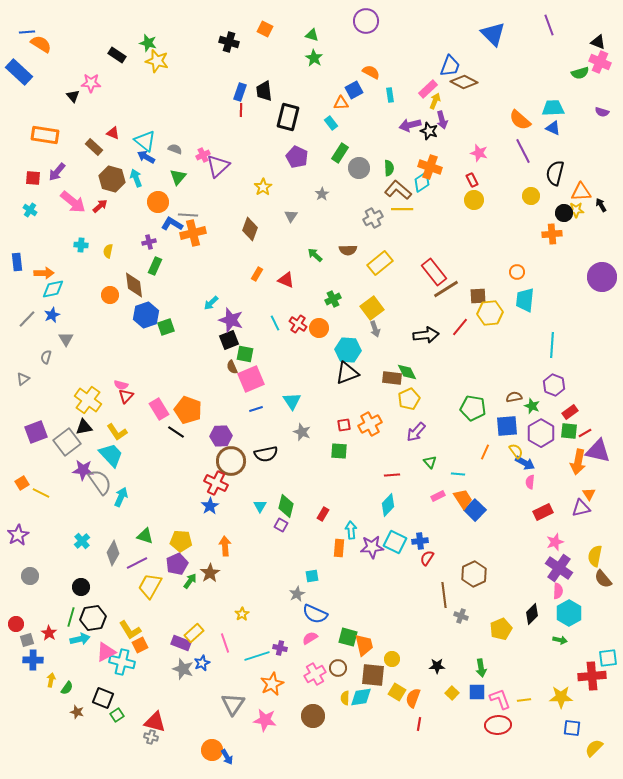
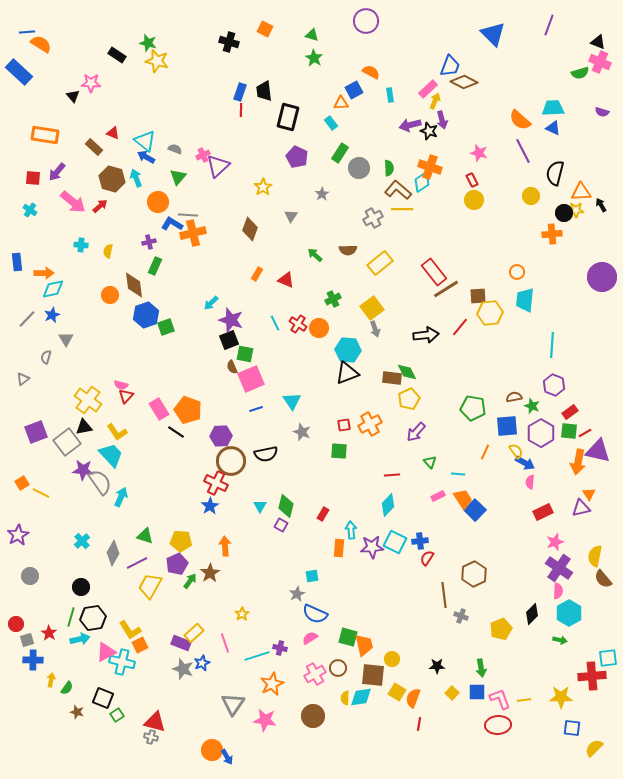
purple line at (549, 25): rotated 40 degrees clockwise
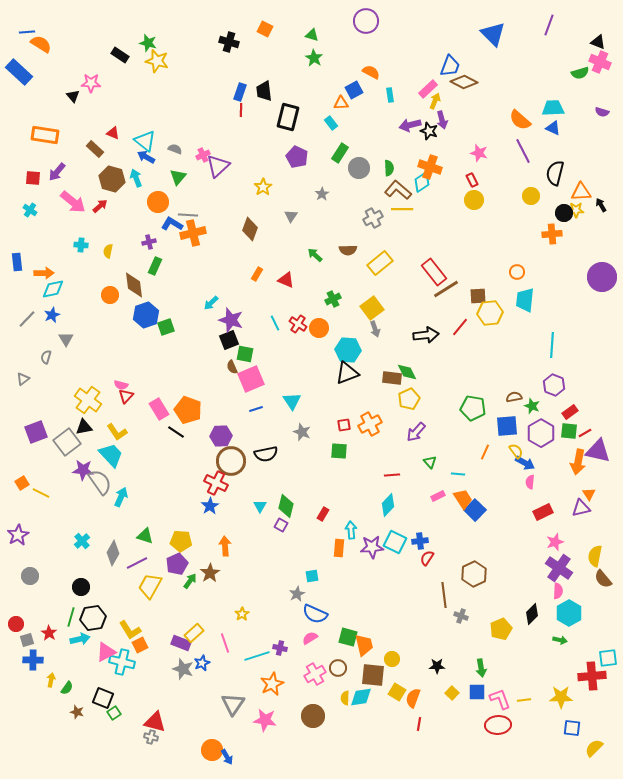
black rectangle at (117, 55): moved 3 px right
brown rectangle at (94, 147): moved 1 px right, 2 px down
green square at (117, 715): moved 3 px left, 2 px up
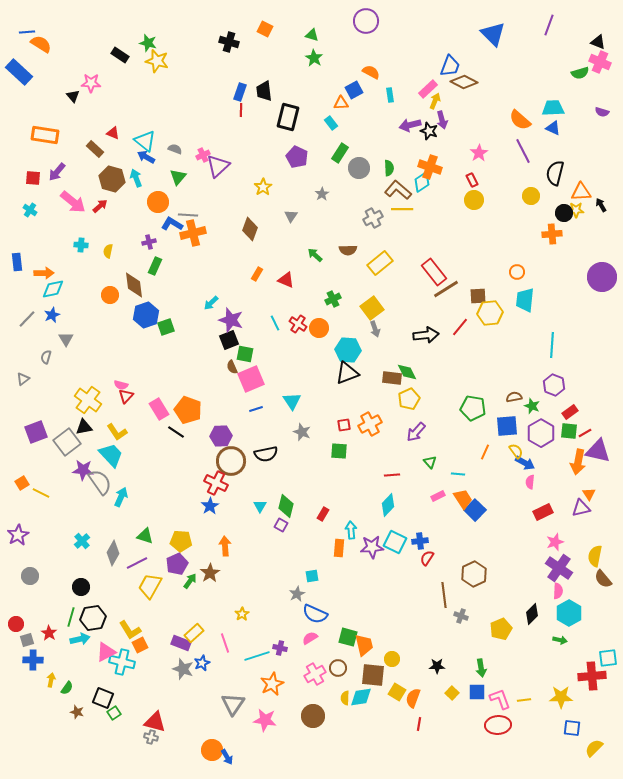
pink star at (479, 153): rotated 24 degrees clockwise
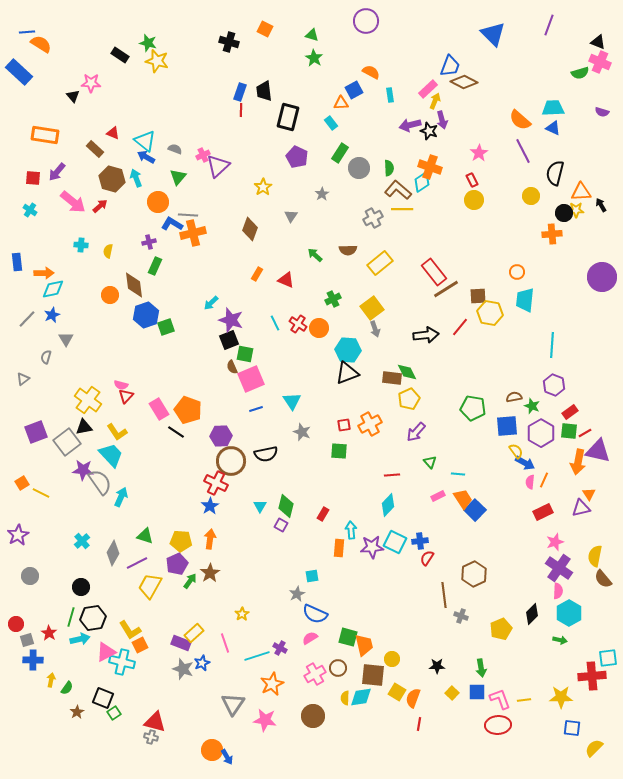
yellow hexagon at (490, 313): rotated 15 degrees clockwise
orange line at (485, 452): moved 59 px right, 28 px down
orange arrow at (225, 546): moved 15 px left, 7 px up; rotated 12 degrees clockwise
purple cross at (280, 648): rotated 16 degrees clockwise
brown star at (77, 712): rotated 24 degrees clockwise
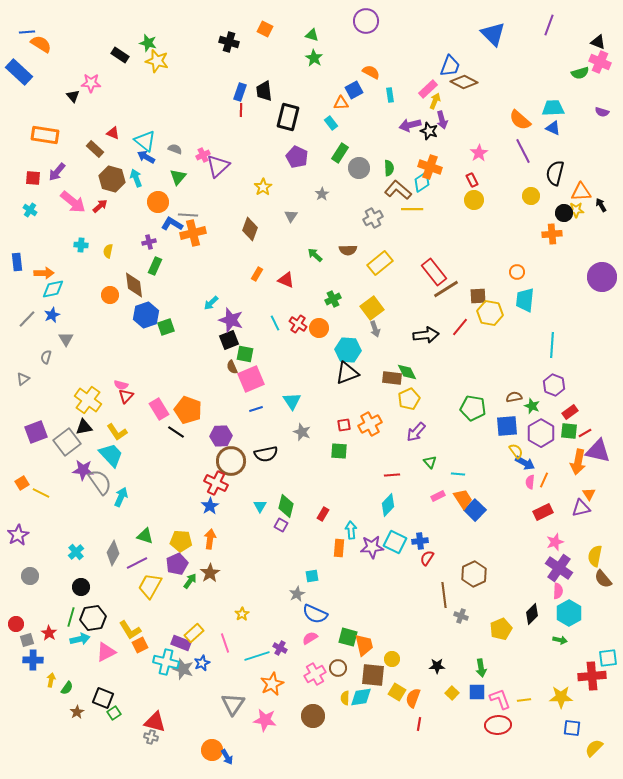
yellow line at (402, 209): moved 10 px right
cyan cross at (82, 541): moved 6 px left, 11 px down
cyan cross at (122, 662): moved 44 px right
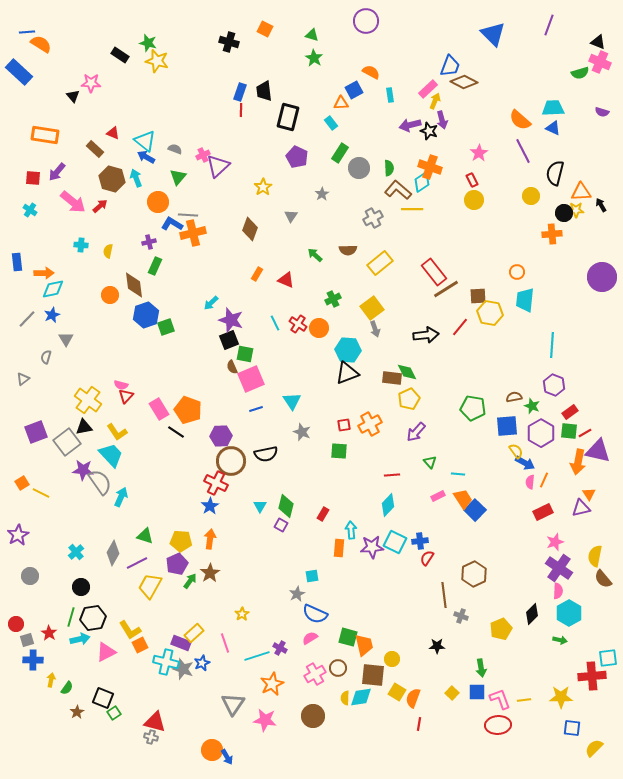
black star at (437, 666): moved 20 px up
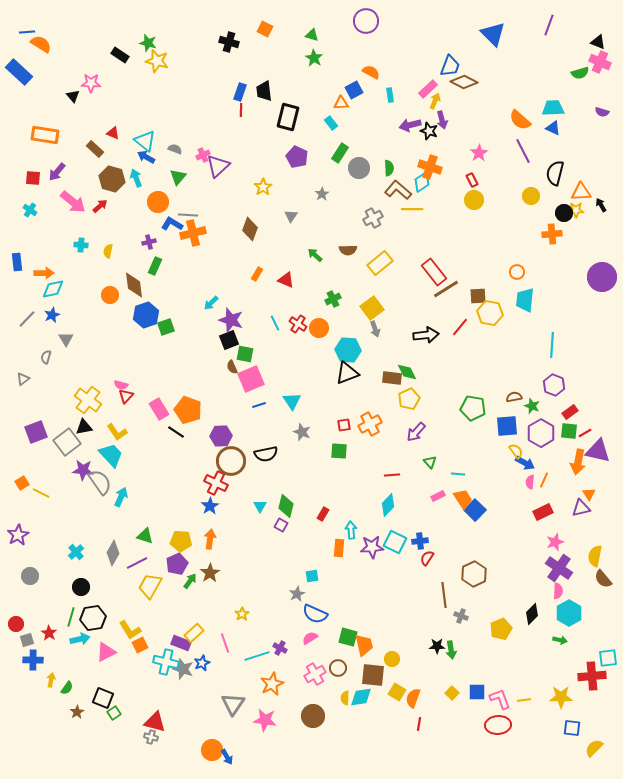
blue line at (256, 409): moved 3 px right, 4 px up
green arrow at (481, 668): moved 30 px left, 18 px up
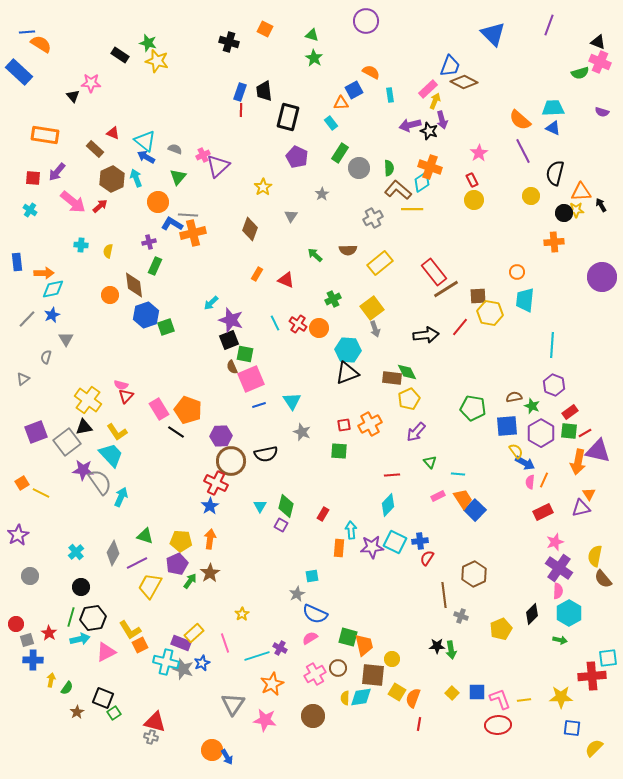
brown hexagon at (112, 179): rotated 20 degrees clockwise
orange cross at (552, 234): moved 2 px right, 8 px down
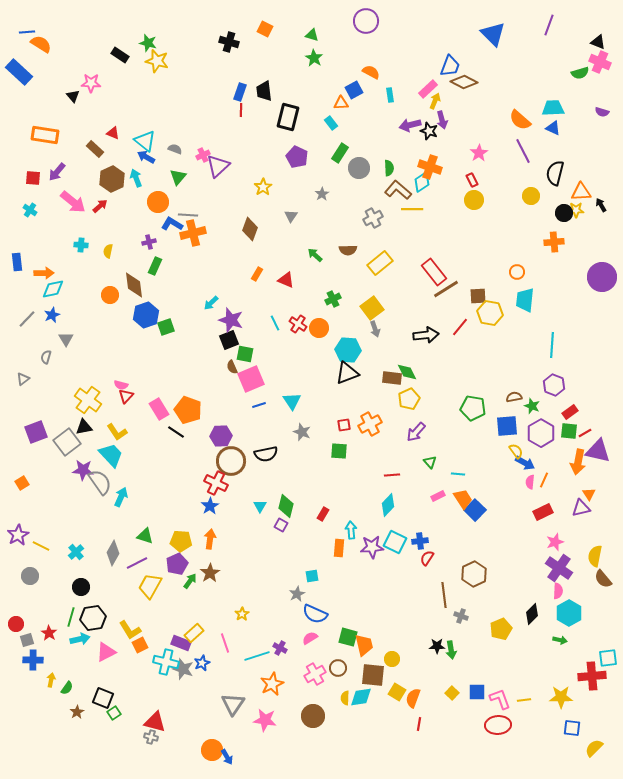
yellow line at (41, 493): moved 53 px down
